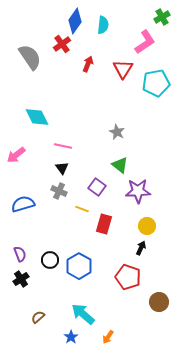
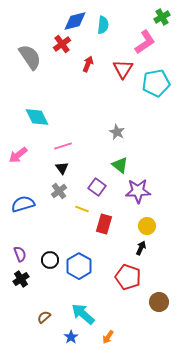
blue diamond: rotated 40 degrees clockwise
pink line: rotated 30 degrees counterclockwise
pink arrow: moved 2 px right
gray cross: rotated 28 degrees clockwise
brown semicircle: moved 6 px right
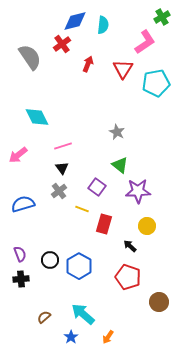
black arrow: moved 11 px left, 2 px up; rotated 72 degrees counterclockwise
black cross: rotated 28 degrees clockwise
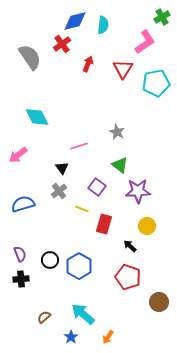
pink line: moved 16 px right
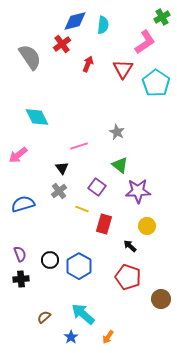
cyan pentagon: rotated 28 degrees counterclockwise
brown circle: moved 2 px right, 3 px up
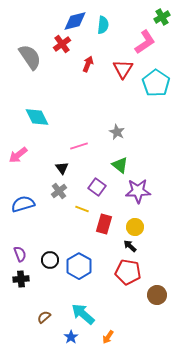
yellow circle: moved 12 px left, 1 px down
red pentagon: moved 5 px up; rotated 10 degrees counterclockwise
brown circle: moved 4 px left, 4 px up
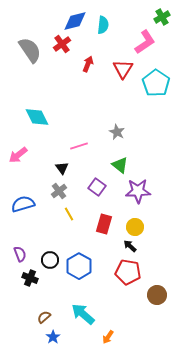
gray semicircle: moved 7 px up
yellow line: moved 13 px left, 5 px down; rotated 40 degrees clockwise
black cross: moved 9 px right, 1 px up; rotated 28 degrees clockwise
blue star: moved 18 px left
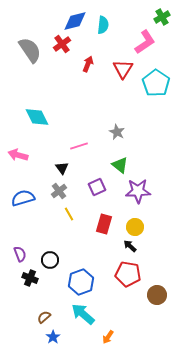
pink arrow: rotated 54 degrees clockwise
purple square: rotated 30 degrees clockwise
blue semicircle: moved 6 px up
blue hexagon: moved 2 px right, 16 px down; rotated 10 degrees clockwise
red pentagon: moved 2 px down
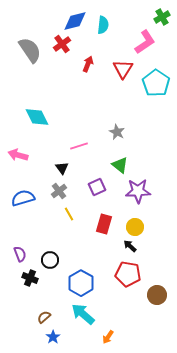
blue hexagon: moved 1 px down; rotated 10 degrees counterclockwise
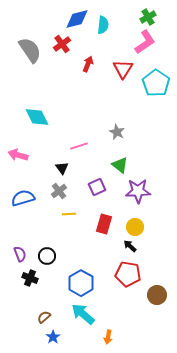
green cross: moved 14 px left
blue diamond: moved 2 px right, 2 px up
yellow line: rotated 64 degrees counterclockwise
black circle: moved 3 px left, 4 px up
orange arrow: rotated 24 degrees counterclockwise
